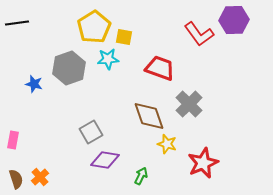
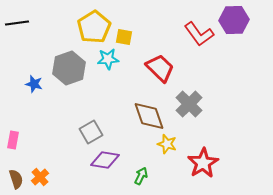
red trapezoid: rotated 24 degrees clockwise
red star: rotated 8 degrees counterclockwise
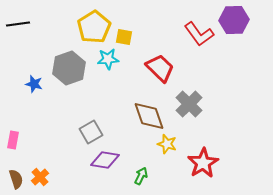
black line: moved 1 px right, 1 px down
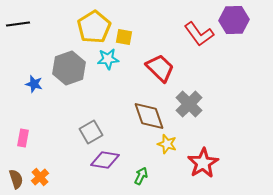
pink rectangle: moved 10 px right, 2 px up
